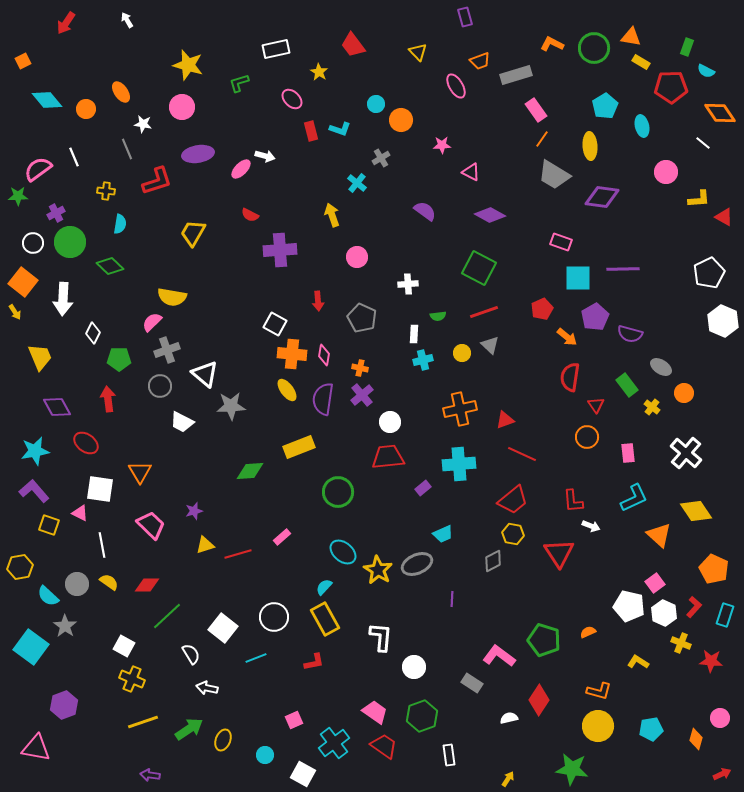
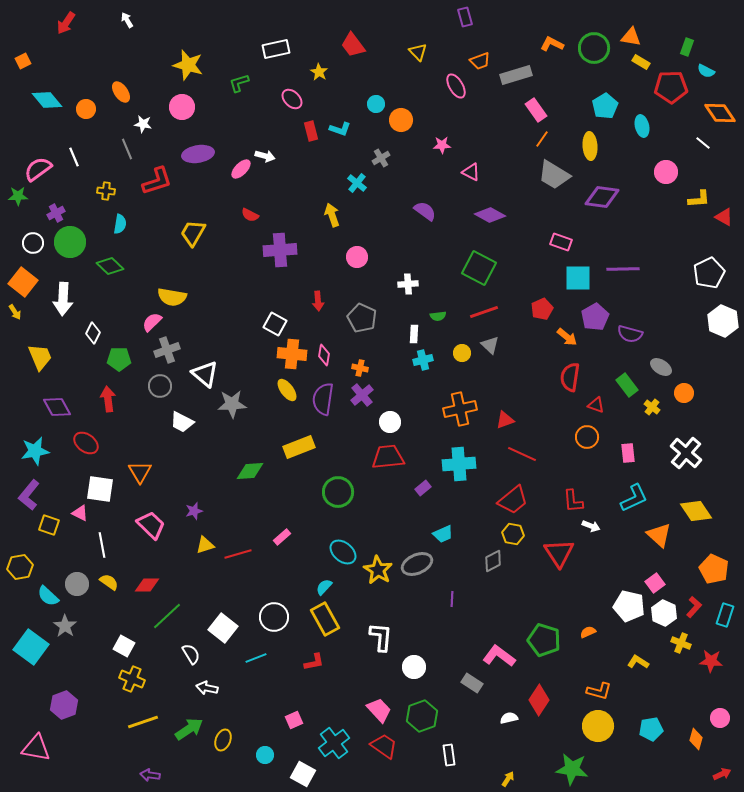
red triangle at (596, 405): rotated 36 degrees counterclockwise
gray star at (231, 406): moved 1 px right, 2 px up
purple L-shape at (34, 491): moved 5 px left, 4 px down; rotated 100 degrees counterclockwise
pink trapezoid at (375, 712): moved 4 px right, 2 px up; rotated 12 degrees clockwise
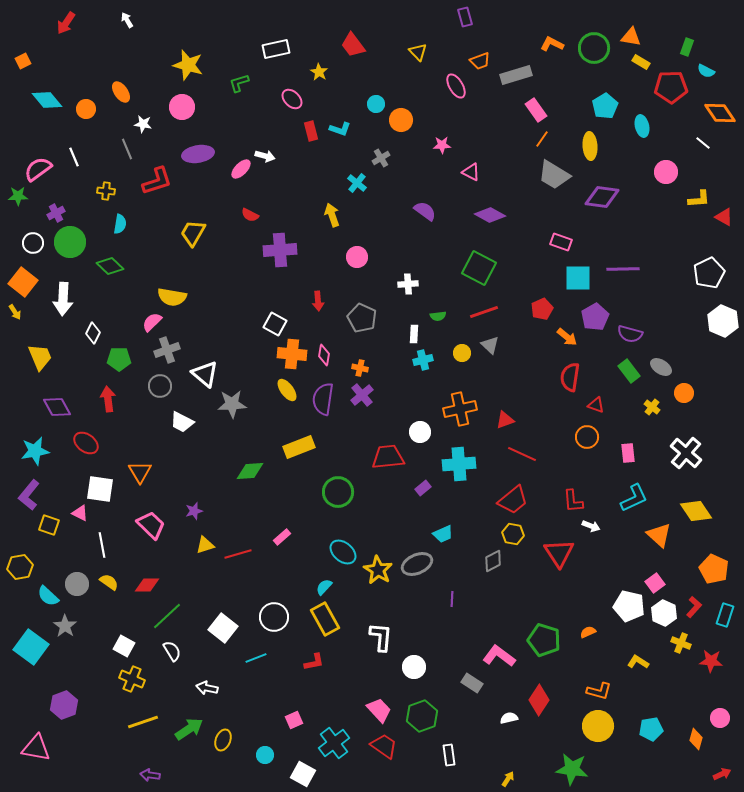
green rectangle at (627, 385): moved 2 px right, 14 px up
white circle at (390, 422): moved 30 px right, 10 px down
white semicircle at (191, 654): moved 19 px left, 3 px up
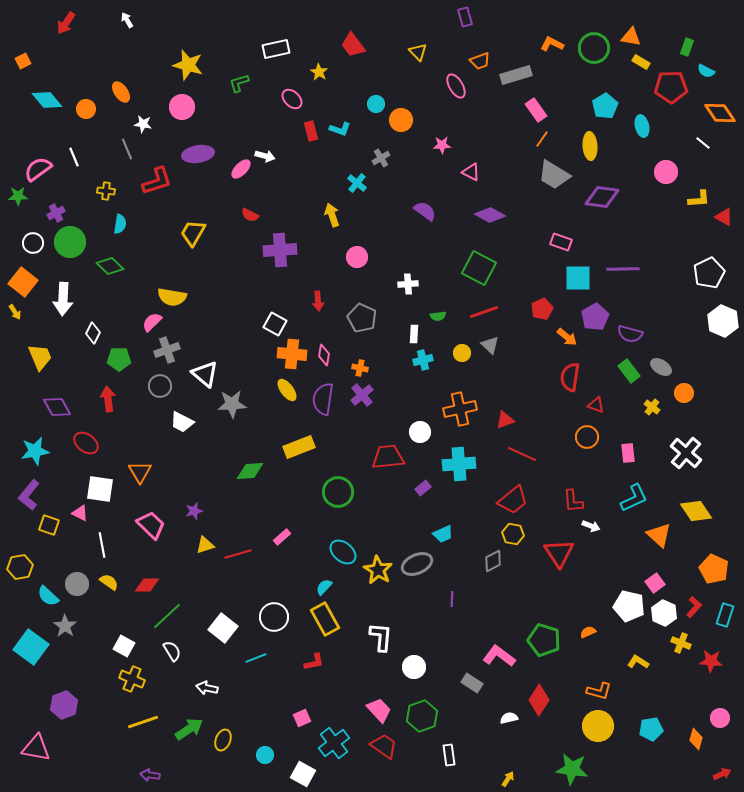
pink square at (294, 720): moved 8 px right, 2 px up
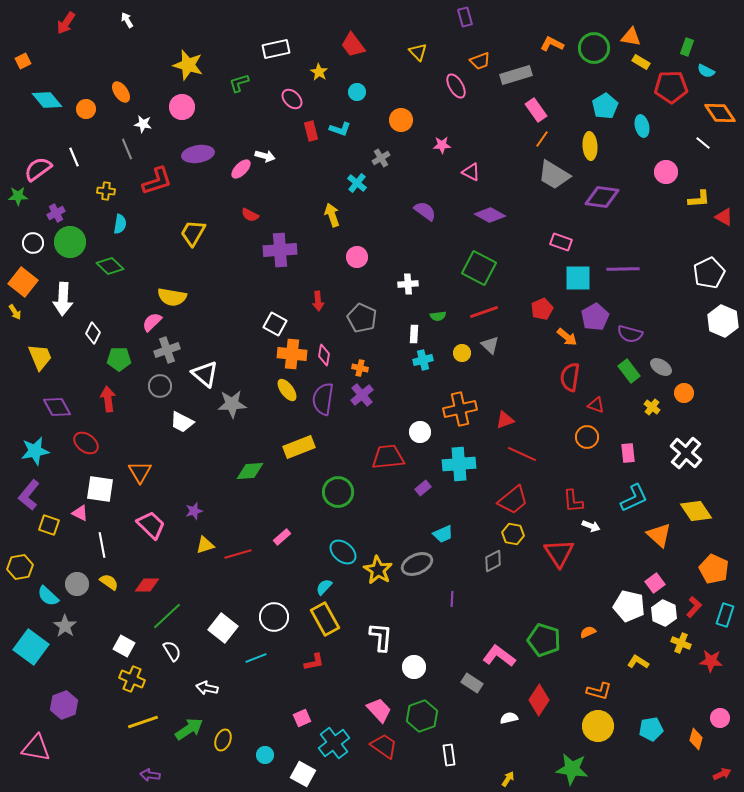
cyan circle at (376, 104): moved 19 px left, 12 px up
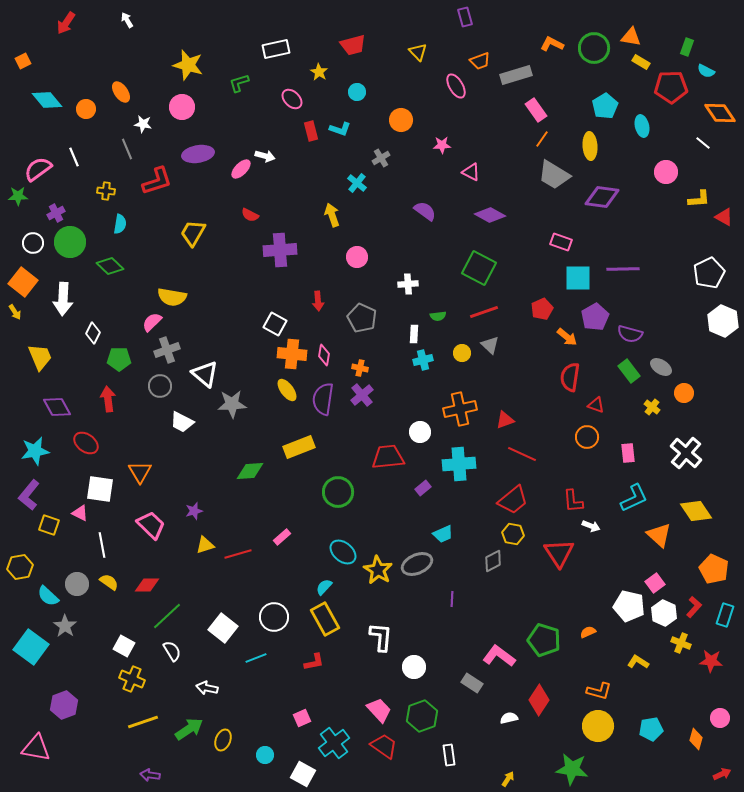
red trapezoid at (353, 45): rotated 68 degrees counterclockwise
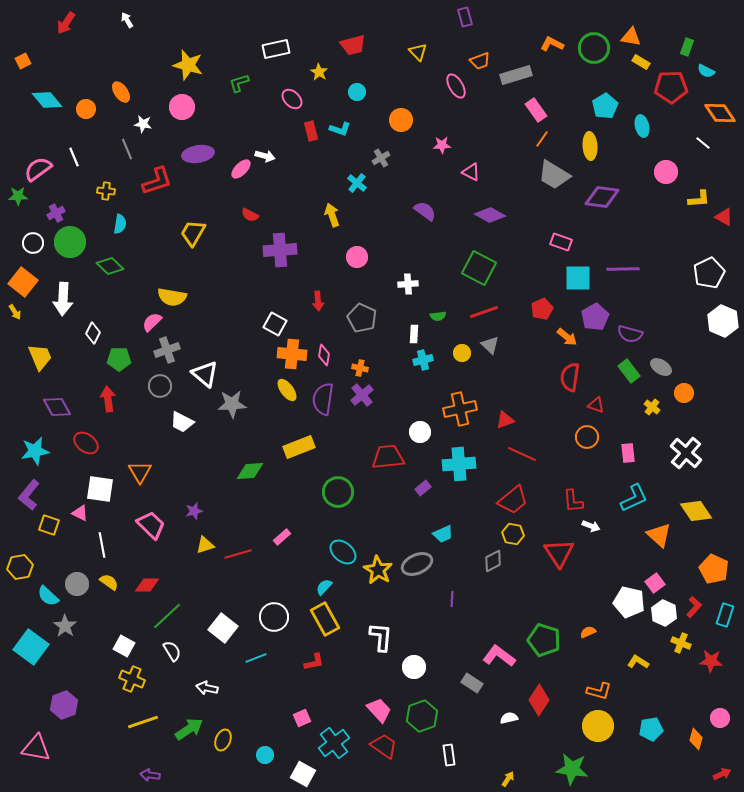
white pentagon at (629, 606): moved 4 px up
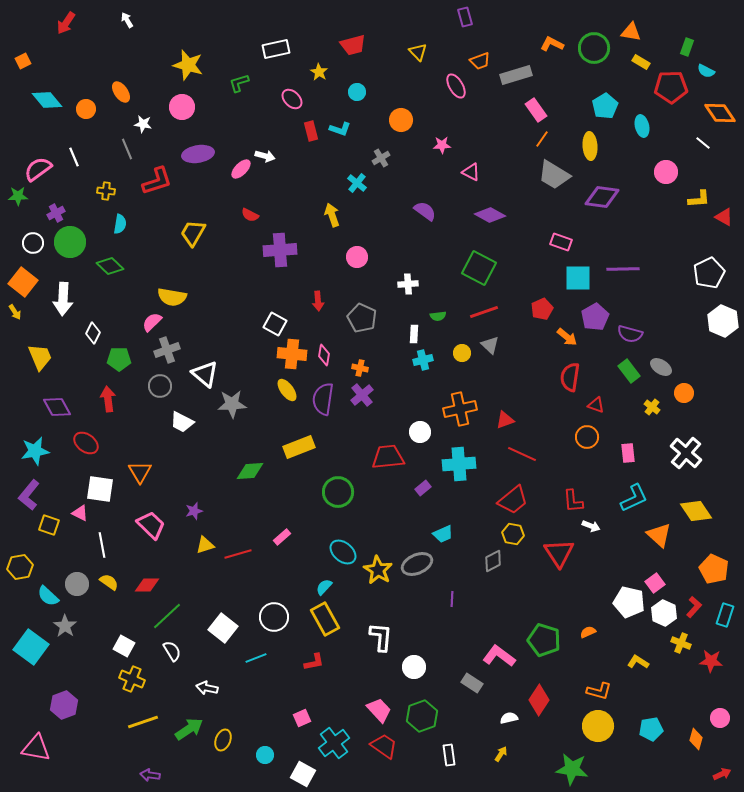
orange triangle at (631, 37): moved 5 px up
yellow arrow at (508, 779): moved 7 px left, 25 px up
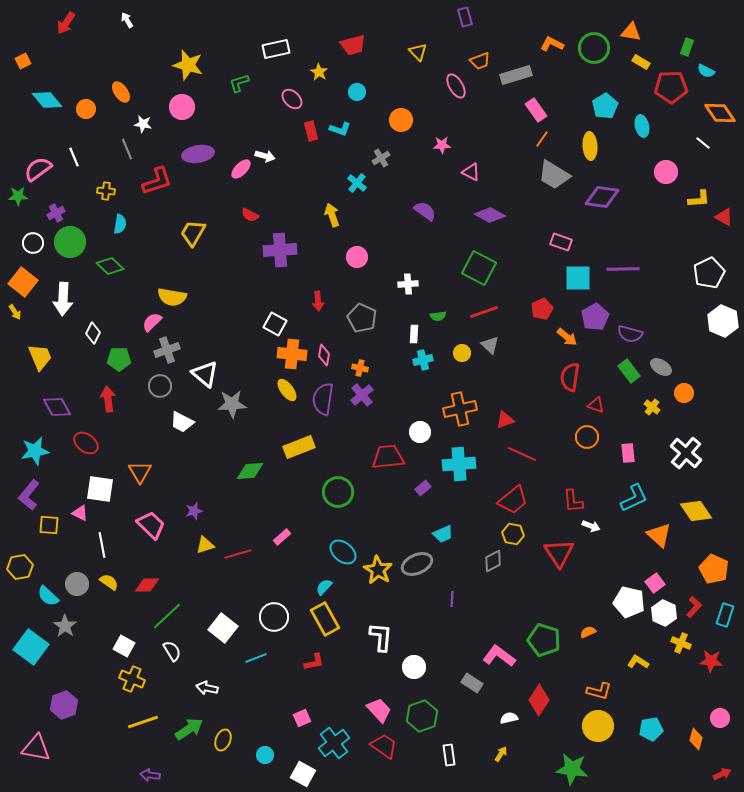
yellow square at (49, 525): rotated 15 degrees counterclockwise
